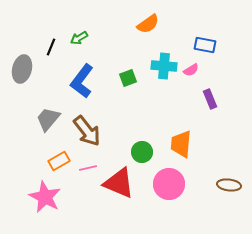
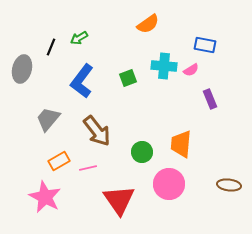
brown arrow: moved 10 px right
red triangle: moved 17 px down; rotated 32 degrees clockwise
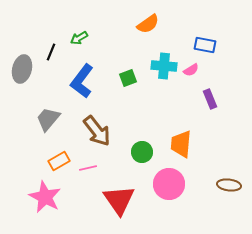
black line: moved 5 px down
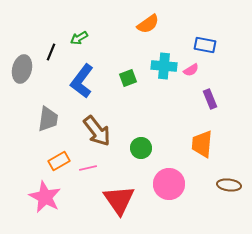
gray trapezoid: rotated 148 degrees clockwise
orange trapezoid: moved 21 px right
green circle: moved 1 px left, 4 px up
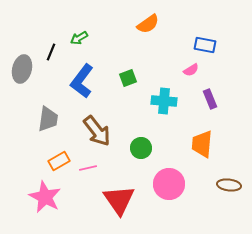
cyan cross: moved 35 px down
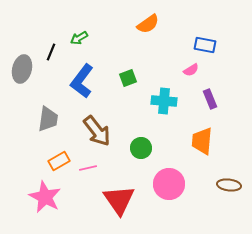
orange trapezoid: moved 3 px up
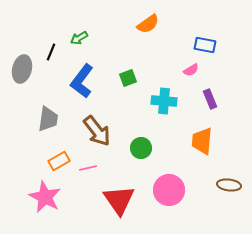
pink circle: moved 6 px down
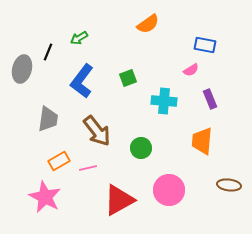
black line: moved 3 px left
red triangle: rotated 36 degrees clockwise
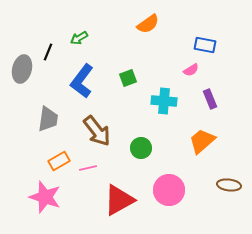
orange trapezoid: rotated 44 degrees clockwise
pink star: rotated 8 degrees counterclockwise
